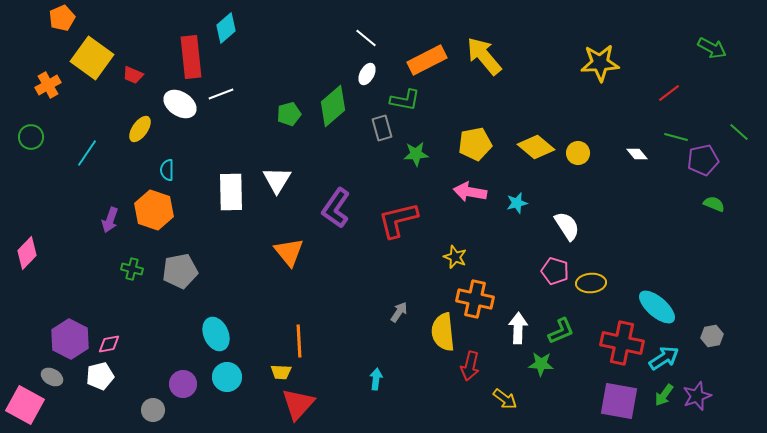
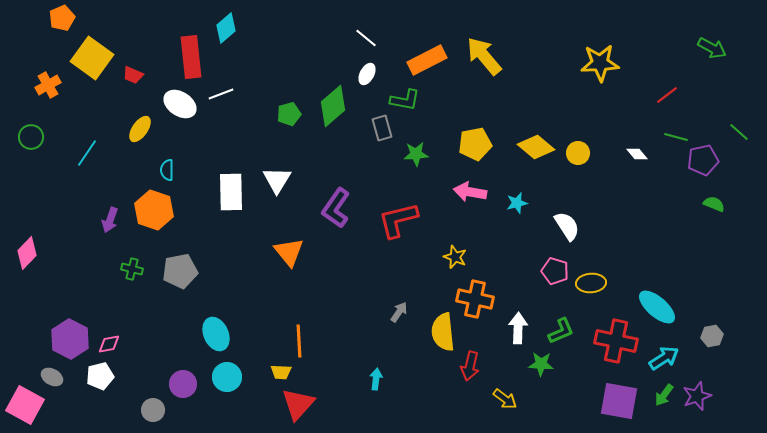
red line at (669, 93): moved 2 px left, 2 px down
red cross at (622, 343): moved 6 px left, 2 px up
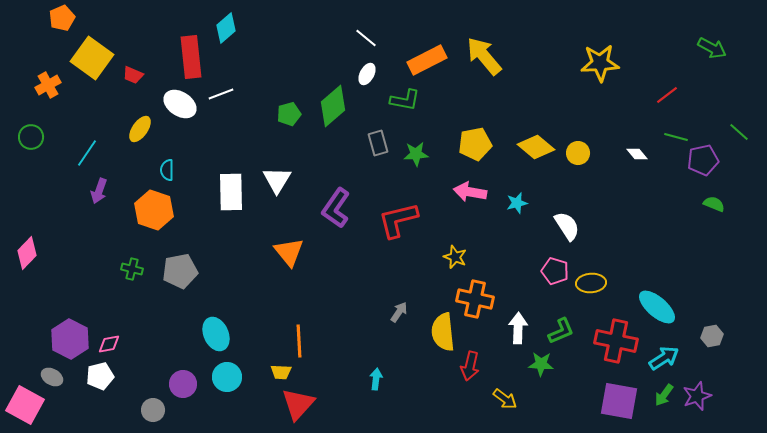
gray rectangle at (382, 128): moved 4 px left, 15 px down
purple arrow at (110, 220): moved 11 px left, 29 px up
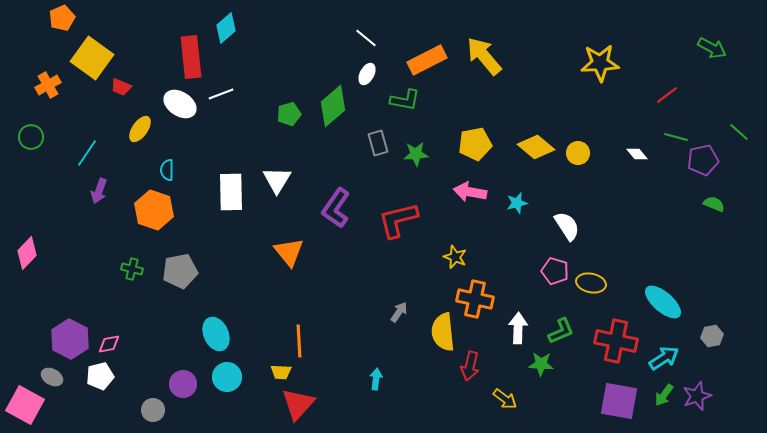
red trapezoid at (133, 75): moved 12 px left, 12 px down
yellow ellipse at (591, 283): rotated 16 degrees clockwise
cyan ellipse at (657, 307): moved 6 px right, 5 px up
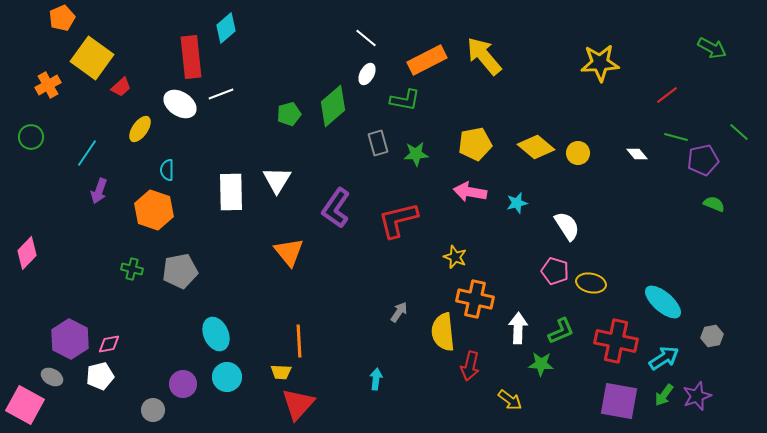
red trapezoid at (121, 87): rotated 65 degrees counterclockwise
yellow arrow at (505, 399): moved 5 px right, 1 px down
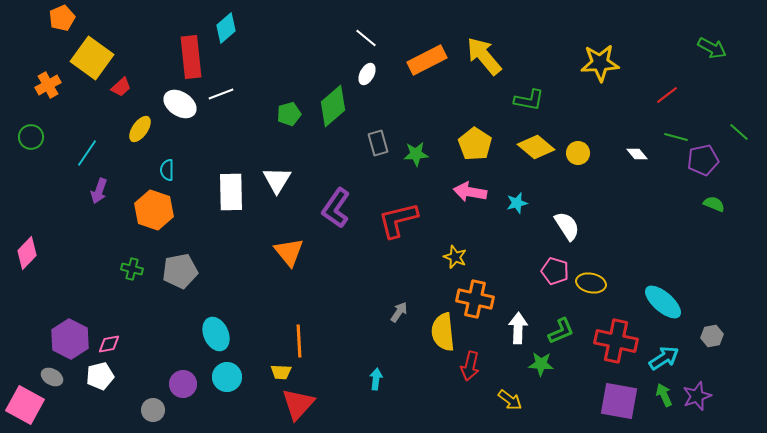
green L-shape at (405, 100): moved 124 px right
yellow pentagon at (475, 144): rotated 28 degrees counterclockwise
green arrow at (664, 395): rotated 120 degrees clockwise
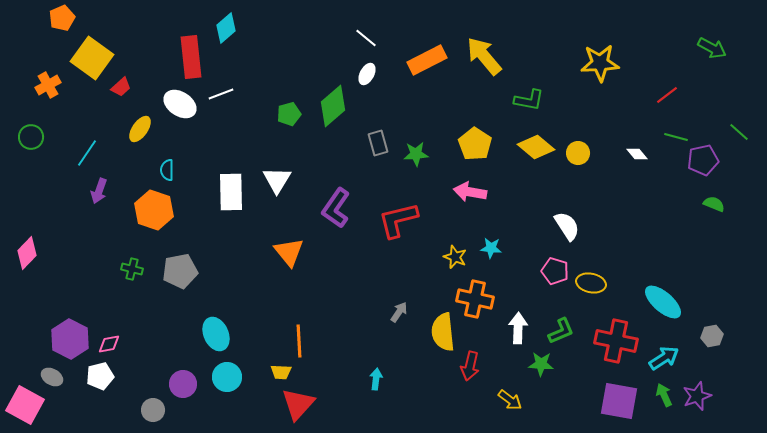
cyan star at (517, 203): moved 26 px left, 45 px down; rotated 20 degrees clockwise
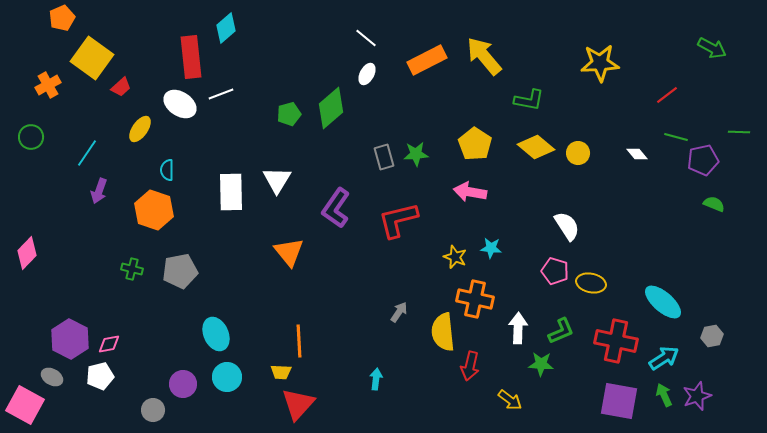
green diamond at (333, 106): moved 2 px left, 2 px down
green line at (739, 132): rotated 40 degrees counterclockwise
gray rectangle at (378, 143): moved 6 px right, 14 px down
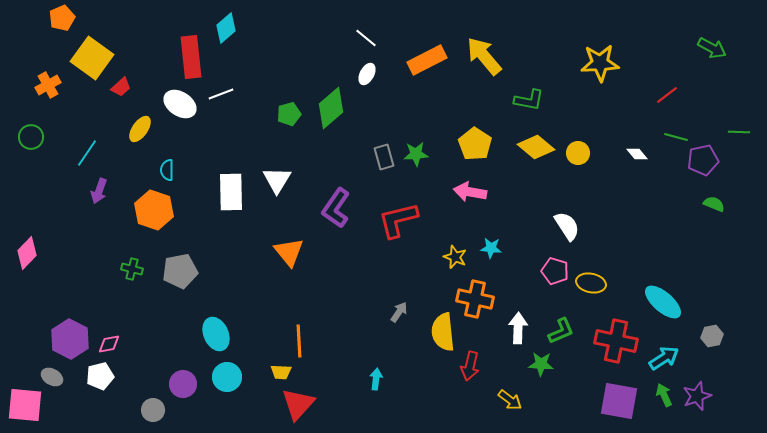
pink square at (25, 405): rotated 24 degrees counterclockwise
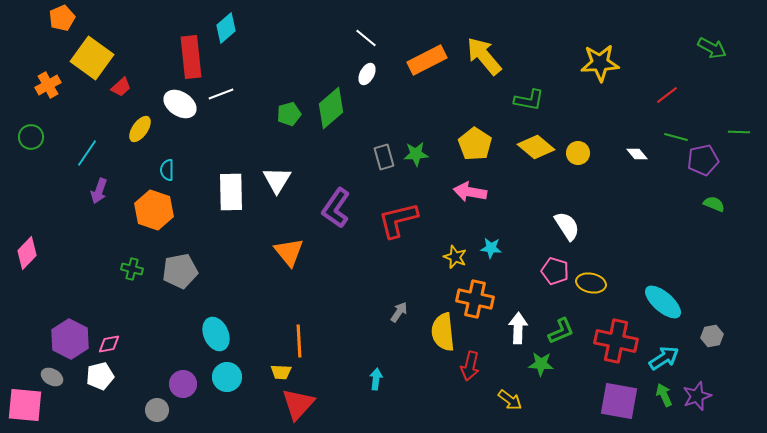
gray circle at (153, 410): moved 4 px right
